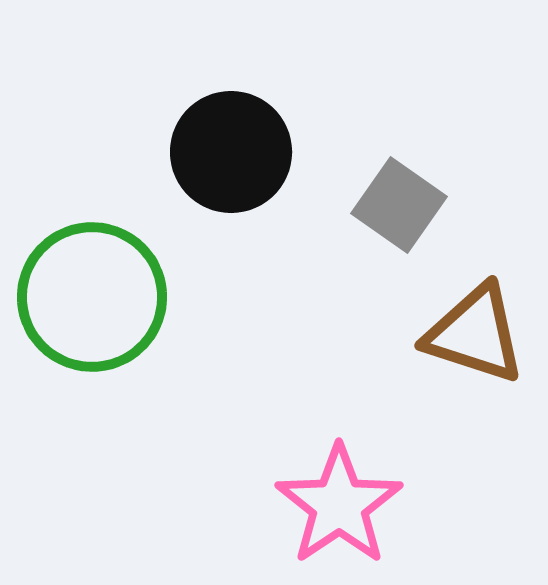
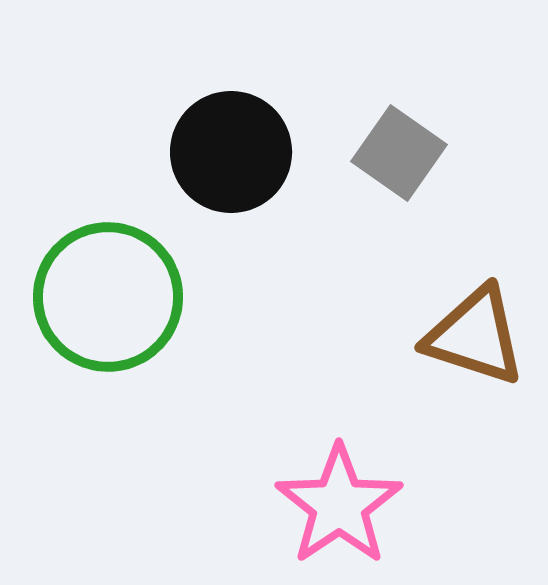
gray square: moved 52 px up
green circle: moved 16 px right
brown triangle: moved 2 px down
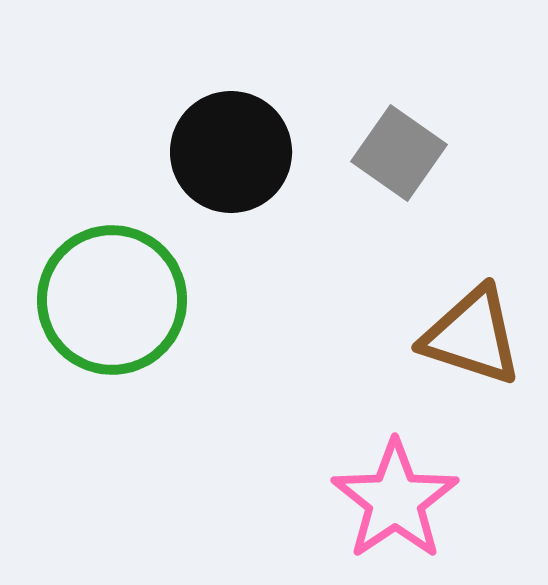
green circle: moved 4 px right, 3 px down
brown triangle: moved 3 px left
pink star: moved 56 px right, 5 px up
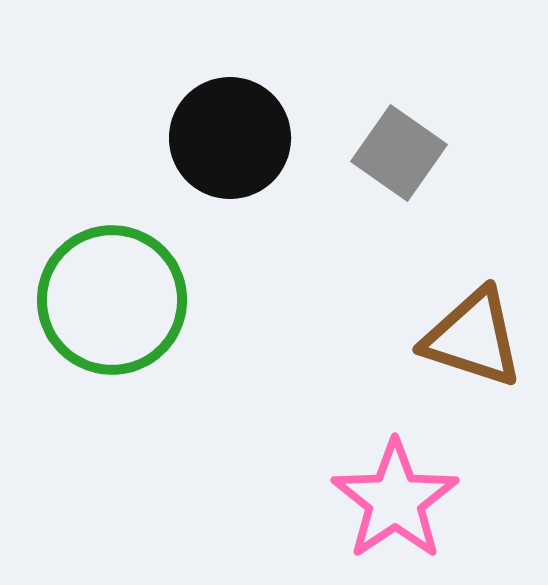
black circle: moved 1 px left, 14 px up
brown triangle: moved 1 px right, 2 px down
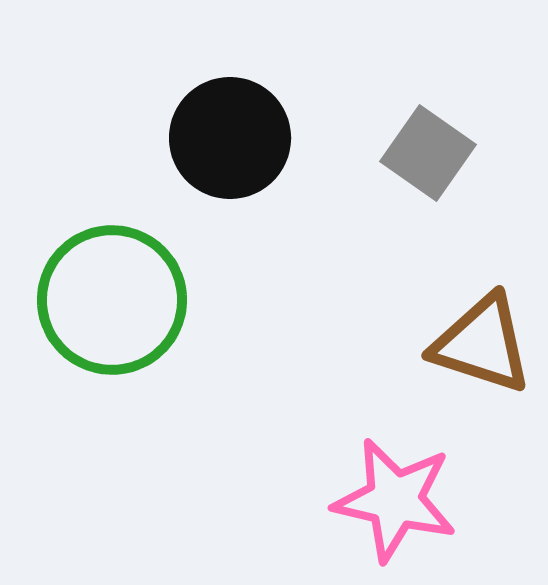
gray square: moved 29 px right
brown triangle: moved 9 px right, 6 px down
pink star: rotated 25 degrees counterclockwise
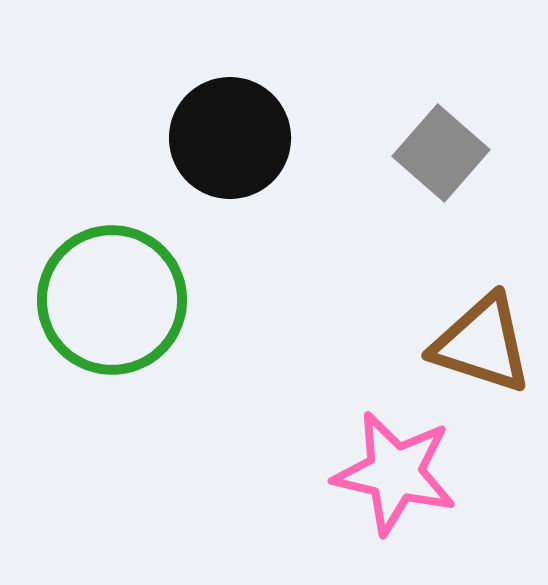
gray square: moved 13 px right; rotated 6 degrees clockwise
pink star: moved 27 px up
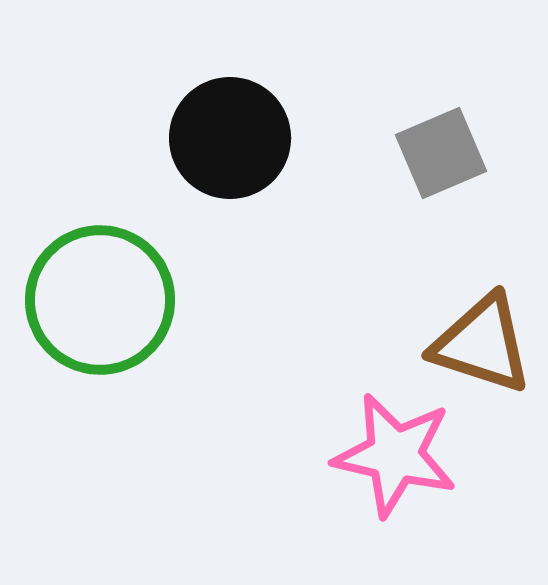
gray square: rotated 26 degrees clockwise
green circle: moved 12 px left
pink star: moved 18 px up
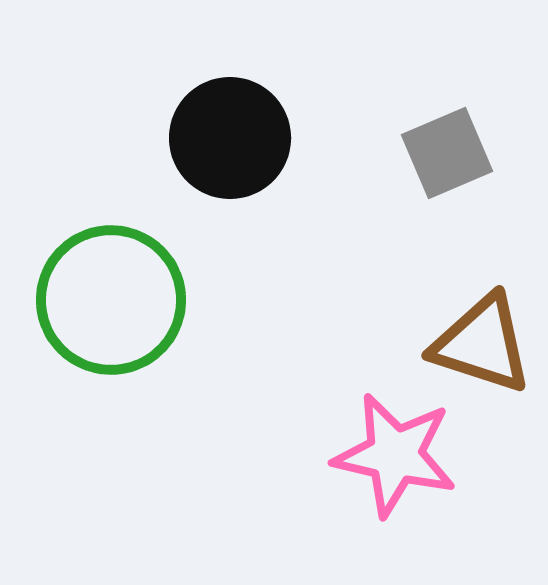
gray square: moved 6 px right
green circle: moved 11 px right
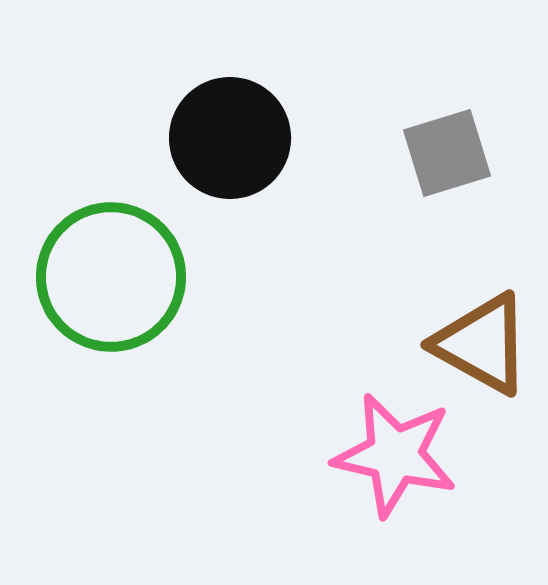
gray square: rotated 6 degrees clockwise
green circle: moved 23 px up
brown triangle: rotated 11 degrees clockwise
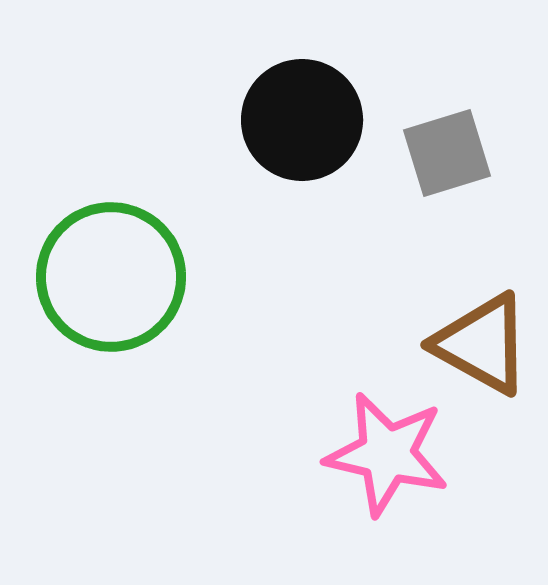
black circle: moved 72 px right, 18 px up
pink star: moved 8 px left, 1 px up
